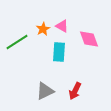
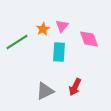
pink triangle: rotated 40 degrees clockwise
red arrow: moved 4 px up
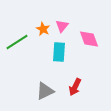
orange star: rotated 16 degrees counterclockwise
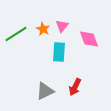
green line: moved 1 px left, 8 px up
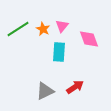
green line: moved 2 px right, 5 px up
red arrow: rotated 150 degrees counterclockwise
